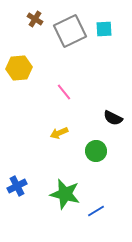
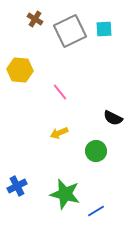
yellow hexagon: moved 1 px right, 2 px down; rotated 10 degrees clockwise
pink line: moved 4 px left
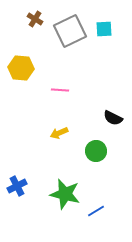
yellow hexagon: moved 1 px right, 2 px up
pink line: moved 2 px up; rotated 48 degrees counterclockwise
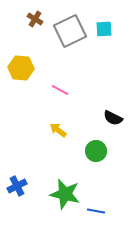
pink line: rotated 24 degrees clockwise
yellow arrow: moved 1 px left, 3 px up; rotated 60 degrees clockwise
blue line: rotated 42 degrees clockwise
